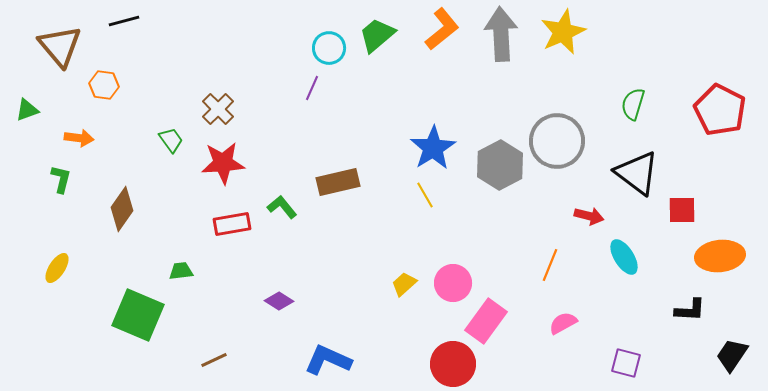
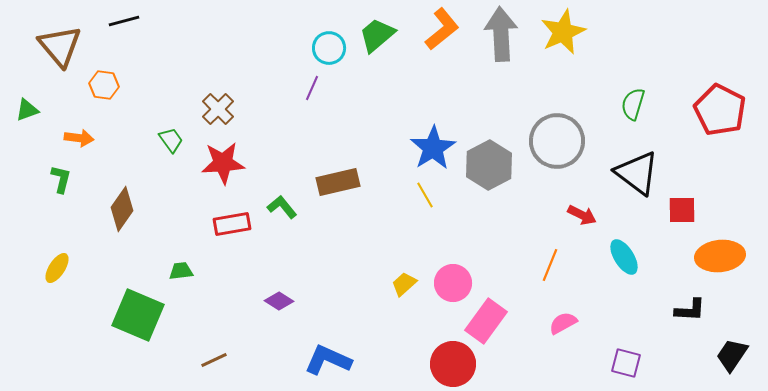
gray hexagon at (500, 165): moved 11 px left
red arrow at (589, 216): moved 7 px left, 1 px up; rotated 12 degrees clockwise
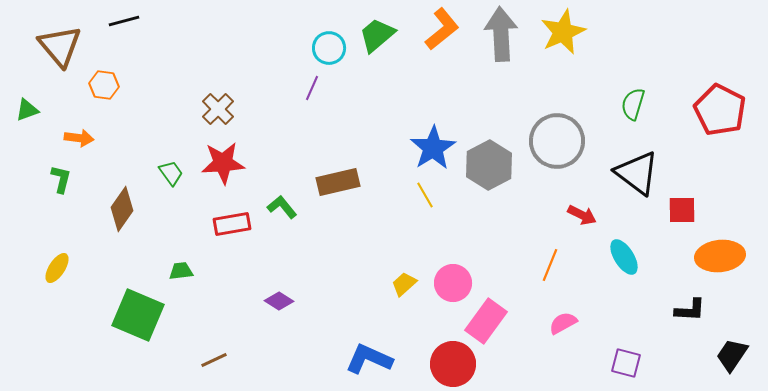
green trapezoid at (171, 140): moved 33 px down
blue L-shape at (328, 360): moved 41 px right, 1 px up
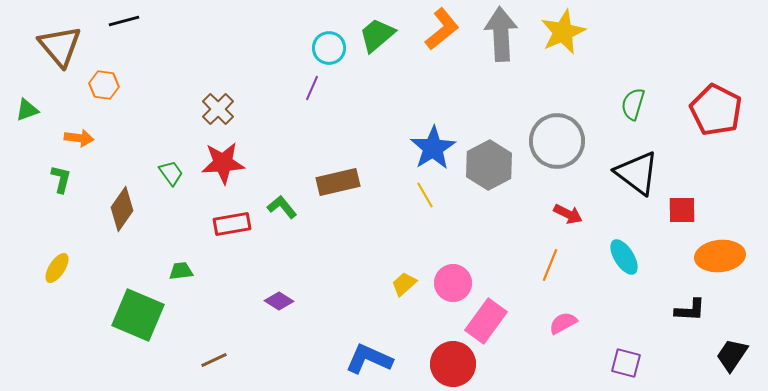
red pentagon at (720, 110): moved 4 px left
red arrow at (582, 215): moved 14 px left, 1 px up
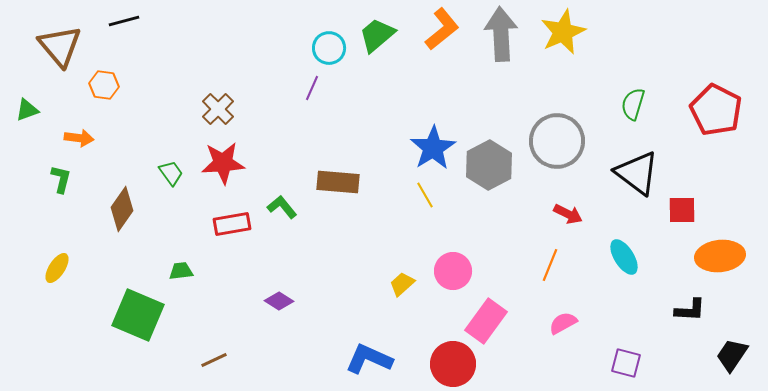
brown rectangle at (338, 182): rotated 18 degrees clockwise
pink circle at (453, 283): moved 12 px up
yellow trapezoid at (404, 284): moved 2 px left
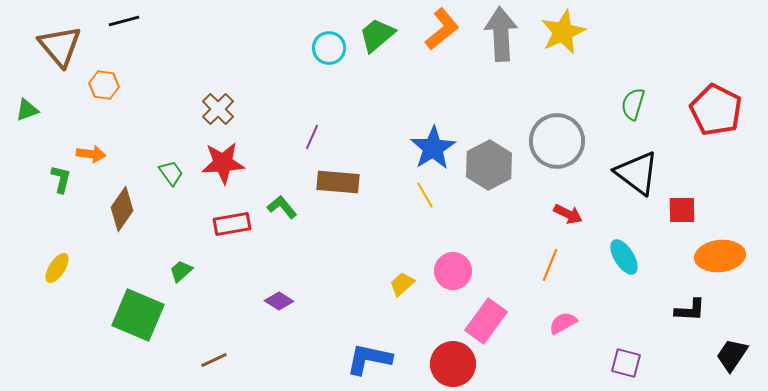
purple line at (312, 88): moved 49 px down
orange arrow at (79, 138): moved 12 px right, 16 px down
green trapezoid at (181, 271): rotated 35 degrees counterclockwise
blue L-shape at (369, 359): rotated 12 degrees counterclockwise
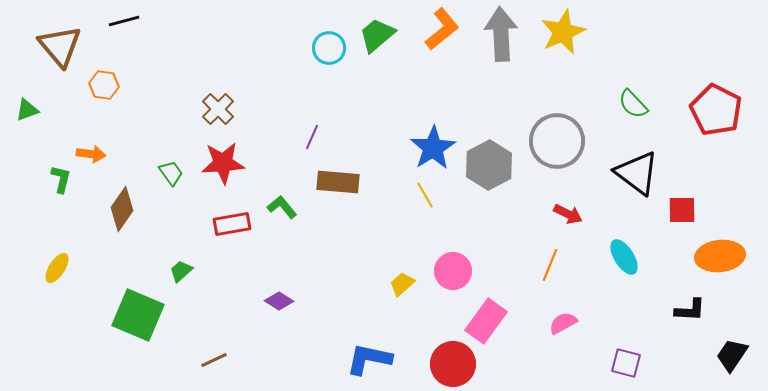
green semicircle at (633, 104): rotated 60 degrees counterclockwise
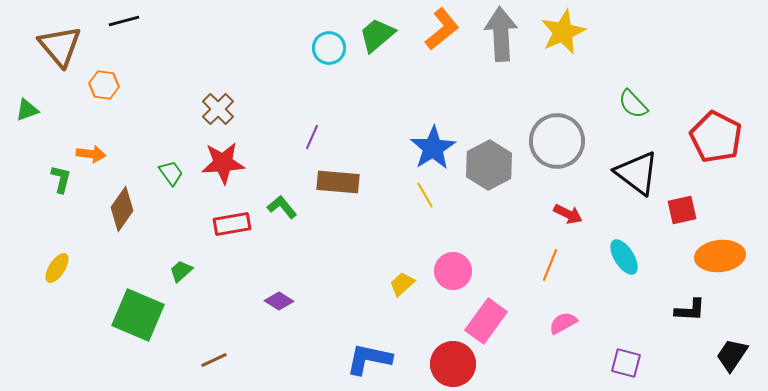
red pentagon at (716, 110): moved 27 px down
red square at (682, 210): rotated 12 degrees counterclockwise
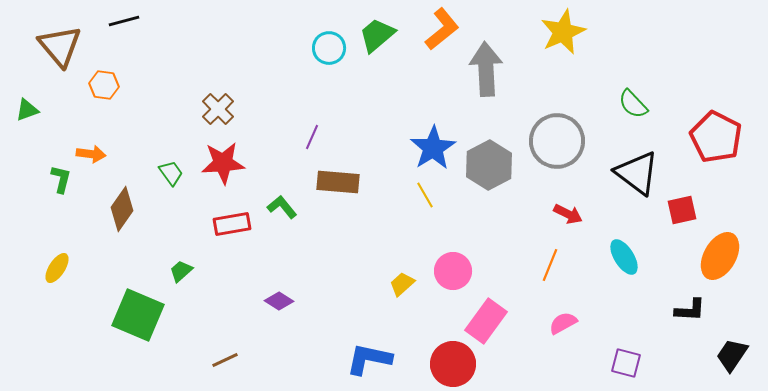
gray arrow at (501, 34): moved 15 px left, 35 px down
orange ellipse at (720, 256): rotated 54 degrees counterclockwise
brown line at (214, 360): moved 11 px right
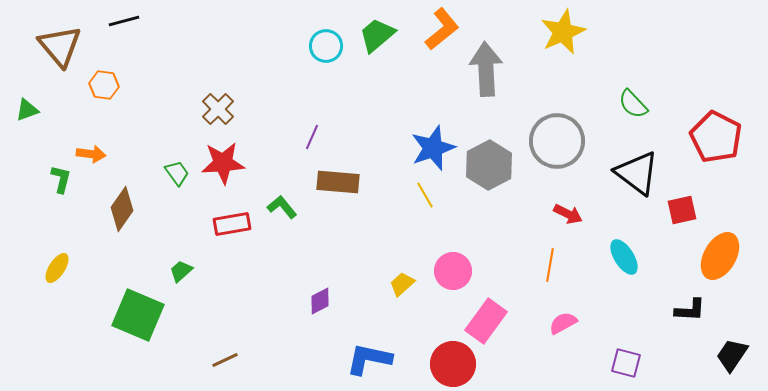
cyan circle at (329, 48): moved 3 px left, 2 px up
blue star at (433, 148): rotated 12 degrees clockwise
green trapezoid at (171, 173): moved 6 px right
orange line at (550, 265): rotated 12 degrees counterclockwise
purple diamond at (279, 301): moved 41 px right; rotated 60 degrees counterclockwise
